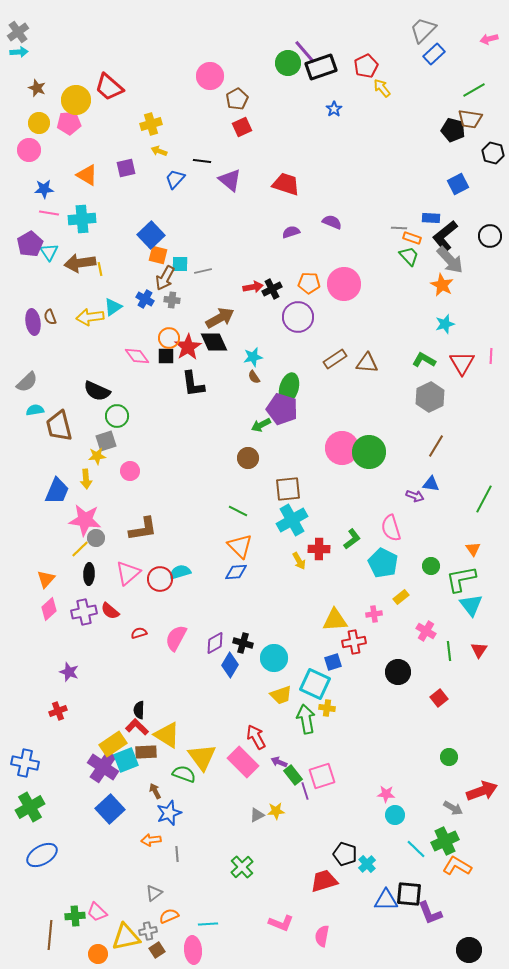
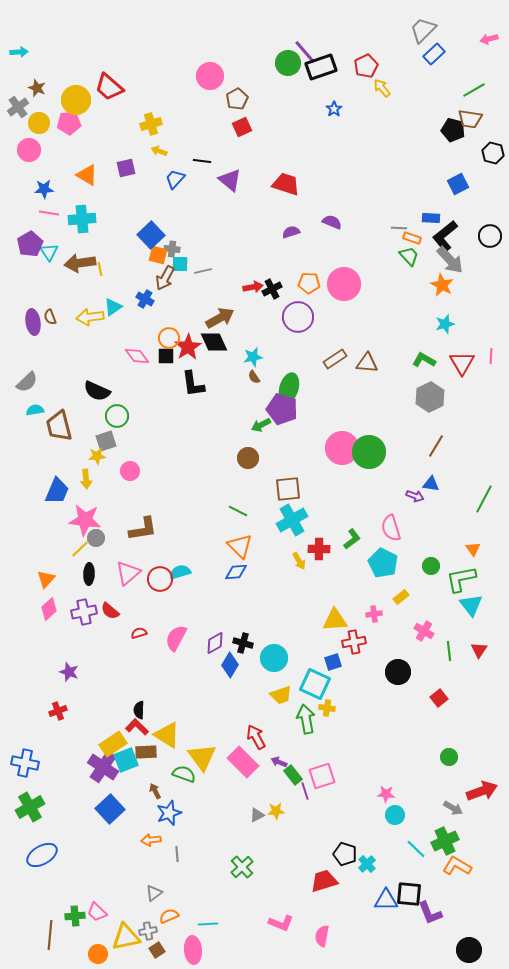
gray cross at (18, 32): moved 75 px down
gray cross at (172, 300): moved 51 px up
pink cross at (426, 631): moved 2 px left
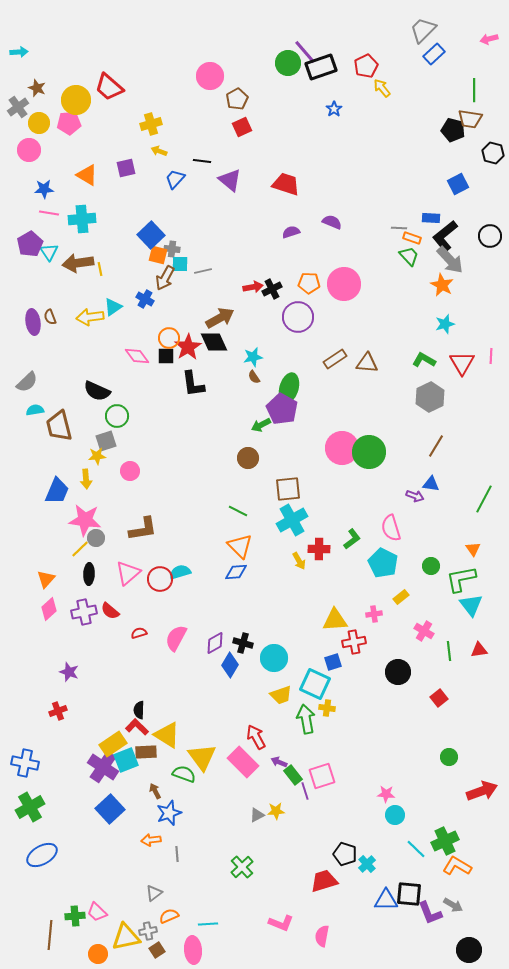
green line at (474, 90): rotated 60 degrees counterclockwise
brown arrow at (80, 263): moved 2 px left
purple pentagon at (282, 409): rotated 12 degrees clockwise
red triangle at (479, 650): rotated 48 degrees clockwise
gray arrow at (453, 808): moved 97 px down
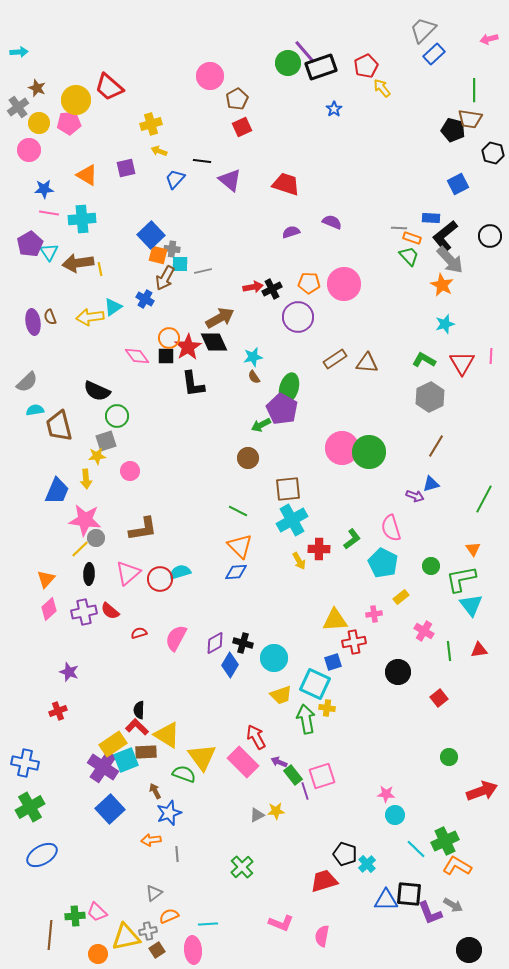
blue triangle at (431, 484): rotated 24 degrees counterclockwise
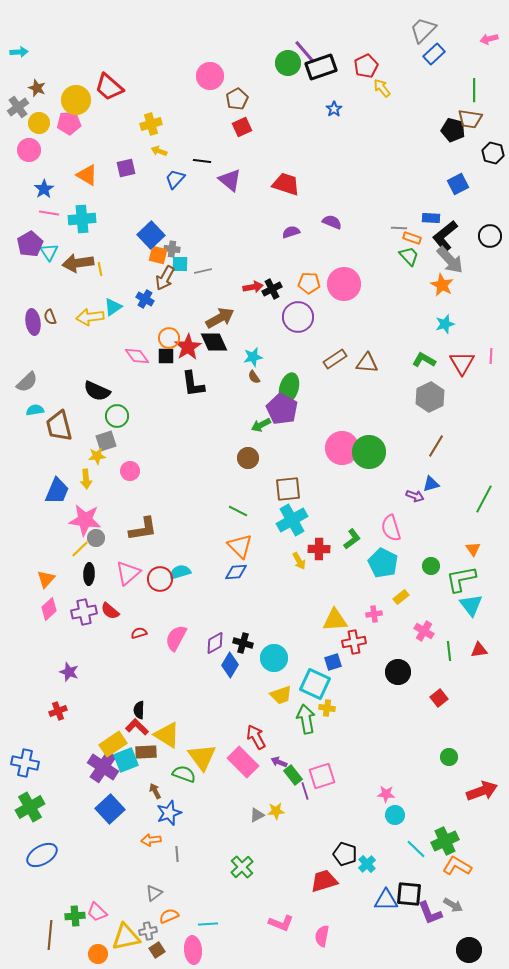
blue star at (44, 189): rotated 30 degrees counterclockwise
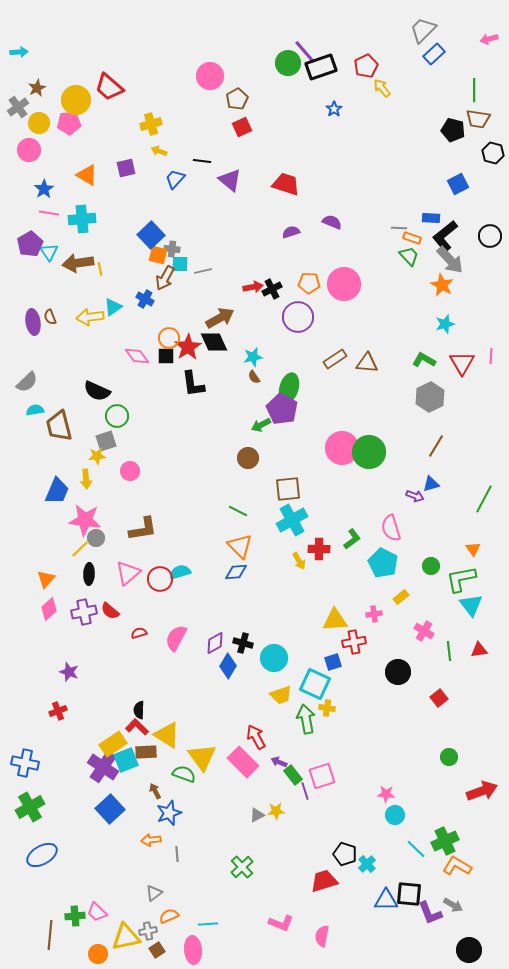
brown star at (37, 88): rotated 24 degrees clockwise
brown trapezoid at (470, 119): moved 8 px right
blue diamond at (230, 665): moved 2 px left, 1 px down
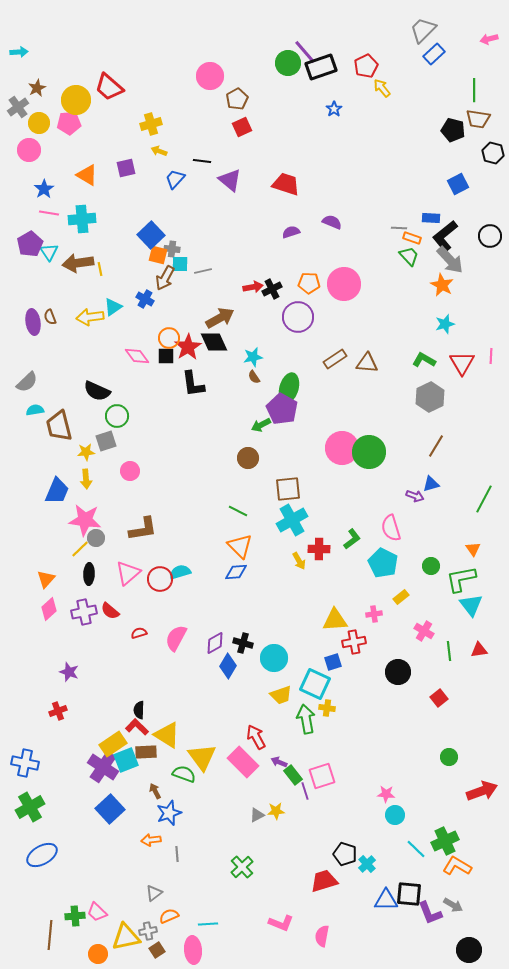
yellow star at (97, 456): moved 11 px left, 4 px up
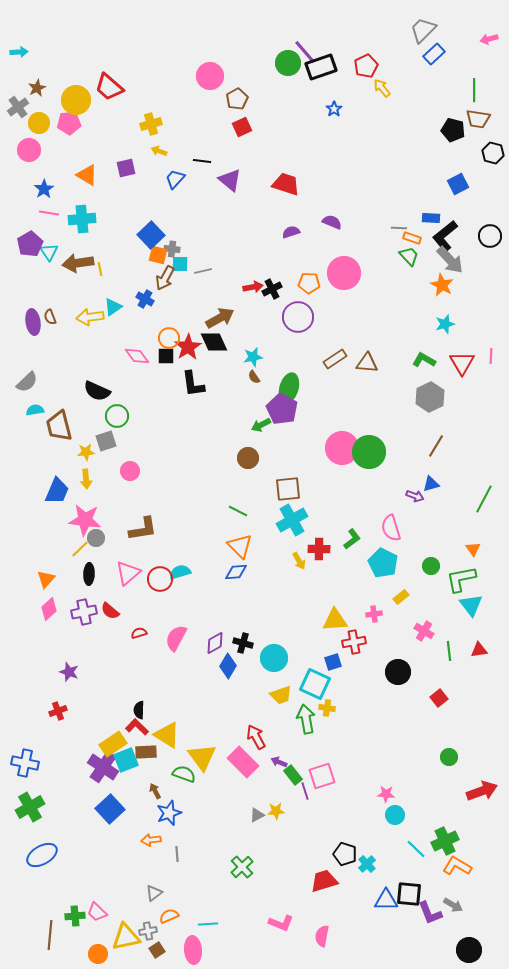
pink circle at (344, 284): moved 11 px up
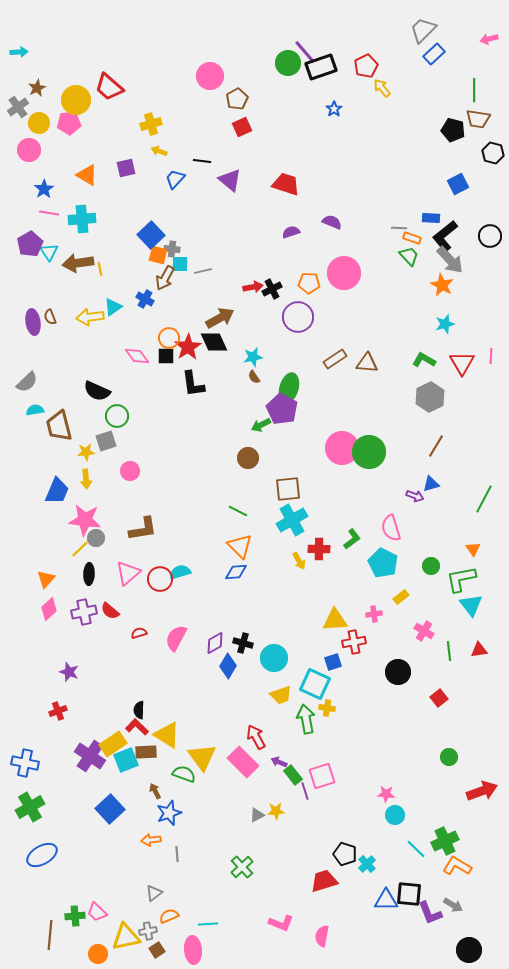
purple cross at (103, 767): moved 13 px left, 11 px up
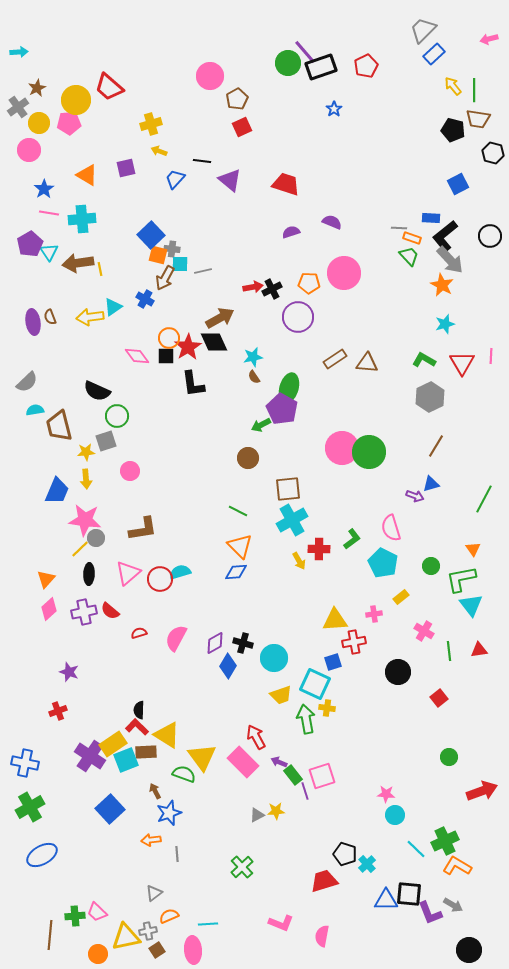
yellow arrow at (382, 88): moved 71 px right, 2 px up
